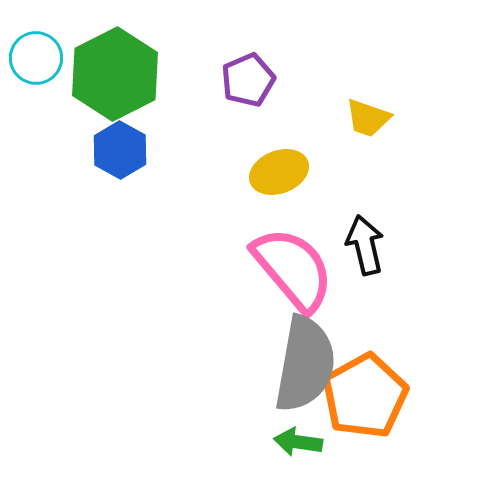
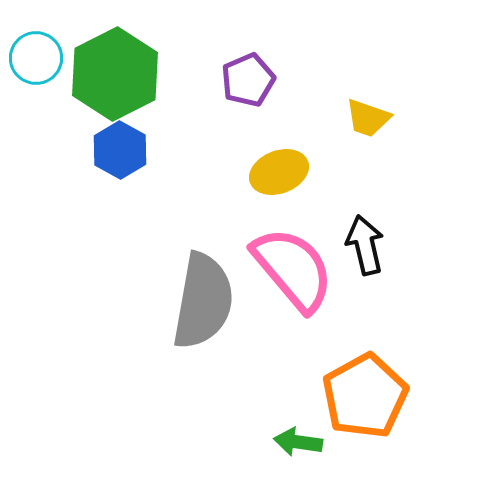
gray semicircle: moved 102 px left, 63 px up
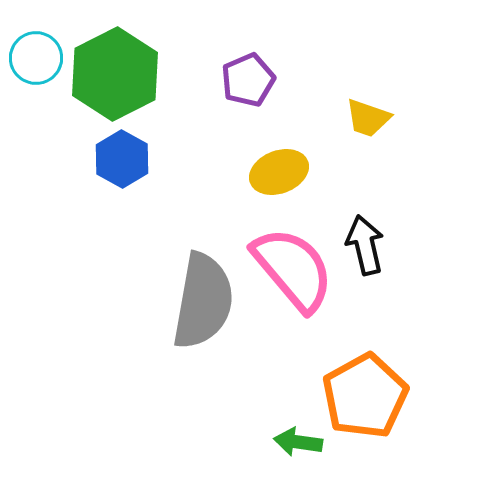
blue hexagon: moved 2 px right, 9 px down
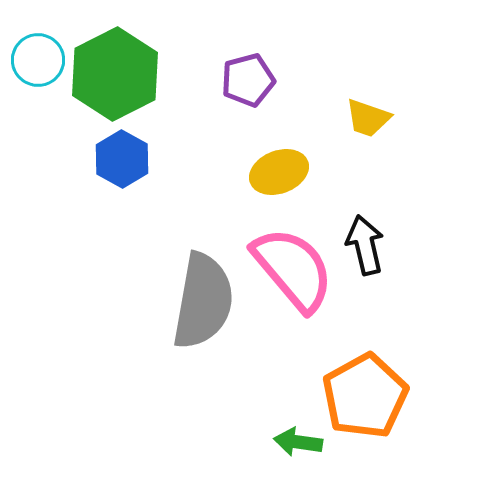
cyan circle: moved 2 px right, 2 px down
purple pentagon: rotated 8 degrees clockwise
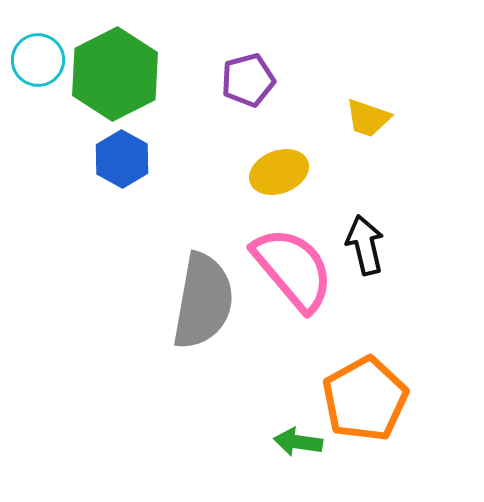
orange pentagon: moved 3 px down
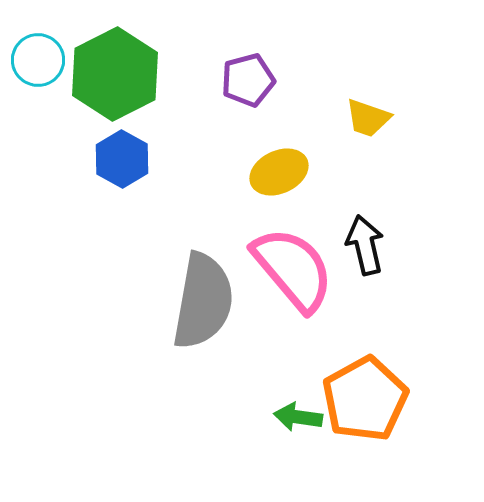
yellow ellipse: rotated 4 degrees counterclockwise
green arrow: moved 25 px up
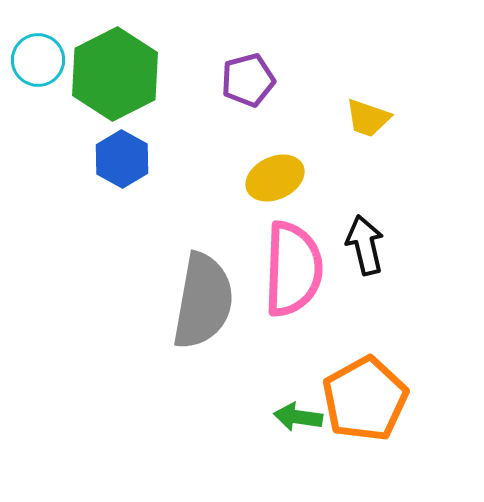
yellow ellipse: moved 4 px left, 6 px down
pink semicircle: rotated 42 degrees clockwise
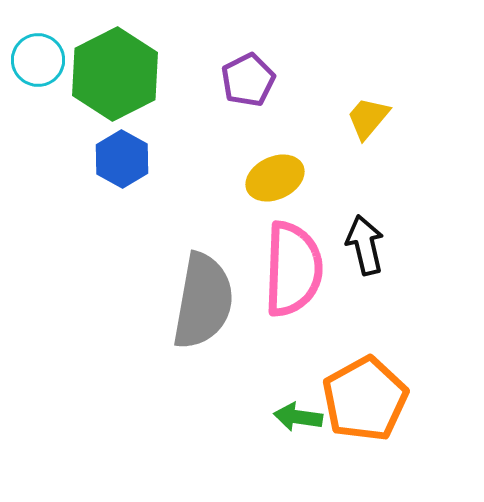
purple pentagon: rotated 12 degrees counterclockwise
yellow trapezoid: rotated 111 degrees clockwise
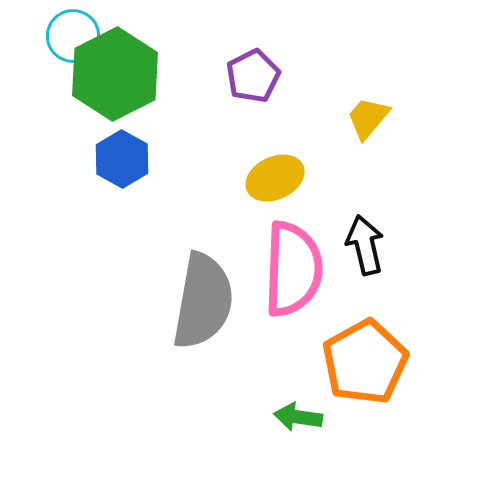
cyan circle: moved 35 px right, 24 px up
purple pentagon: moved 5 px right, 4 px up
orange pentagon: moved 37 px up
